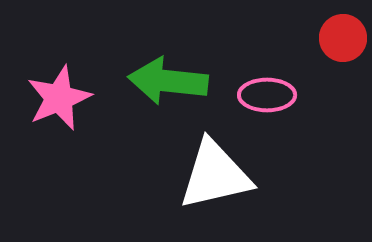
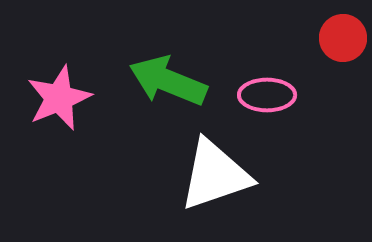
green arrow: rotated 16 degrees clockwise
white triangle: rotated 6 degrees counterclockwise
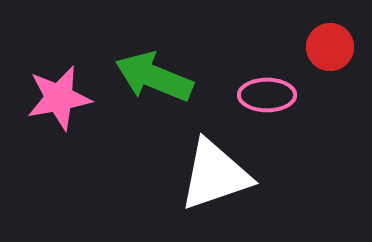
red circle: moved 13 px left, 9 px down
green arrow: moved 14 px left, 4 px up
pink star: rotated 12 degrees clockwise
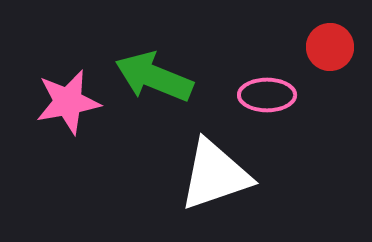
pink star: moved 9 px right, 4 px down
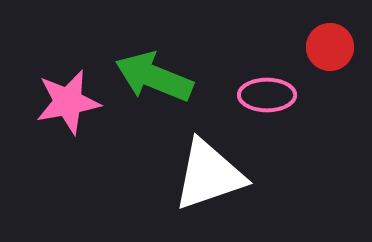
white triangle: moved 6 px left
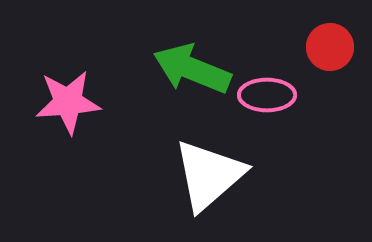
green arrow: moved 38 px right, 8 px up
pink star: rotated 6 degrees clockwise
white triangle: rotated 22 degrees counterclockwise
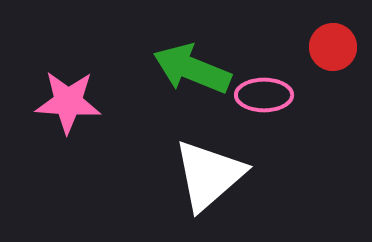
red circle: moved 3 px right
pink ellipse: moved 3 px left
pink star: rotated 8 degrees clockwise
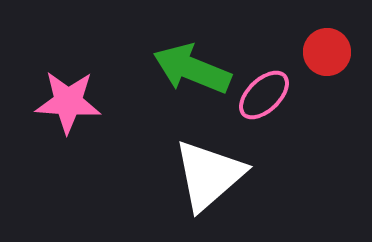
red circle: moved 6 px left, 5 px down
pink ellipse: rotated 44 degrees counterclockwise
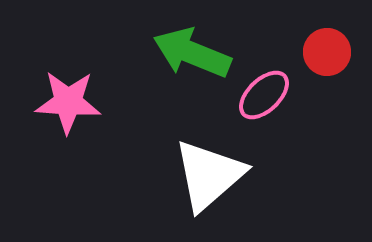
green arrow: moved 16 px up
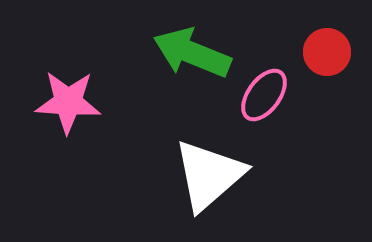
pink ellipse: rotated 10 degrees counterclockwise
